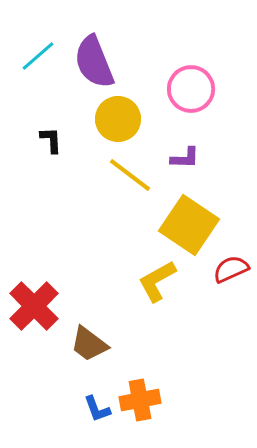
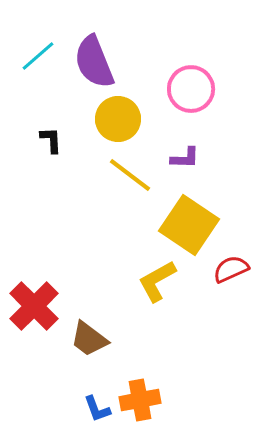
brown trapezoid: moved 5 px up
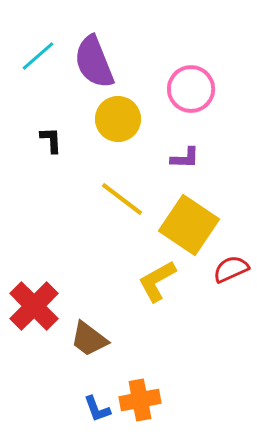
yellow line: moved 8 px left, 24 px down
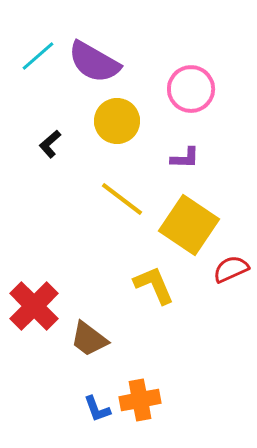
purple semicircle: rotated 38 degrees counterclockwise
yellow circle: moved 1 px left, 2 px down
black L-shape: moved 1 px left, 4 px down; rotated 128 degrees counterclockwise
yellow L-shape: moved 3 px left, 4 px down; rotated 96 degrees clockwise
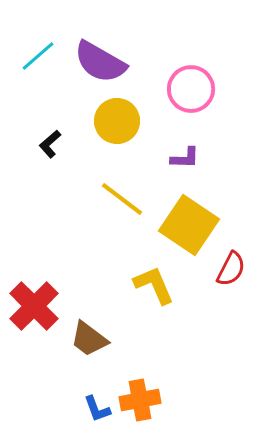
purple semicircle: moved 6 px right
red semicircle: rotated 141 degrees clockwise
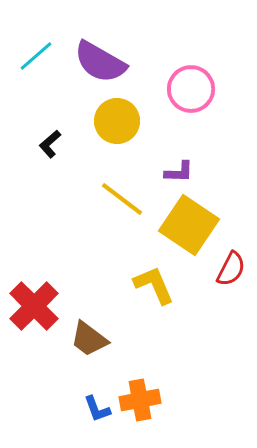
cyan line: moved 2 px left
purple L-shape: moved 6 px left, 14 px down
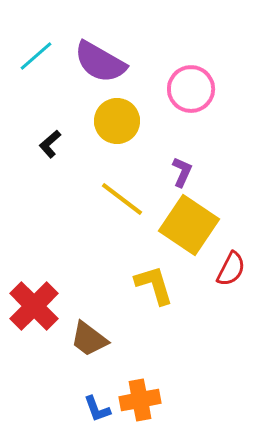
purple L-shape: moved 3 px right; rotated 68 degrees counterclockwise
yellow L-shape: rotated 6 degrees clockwise
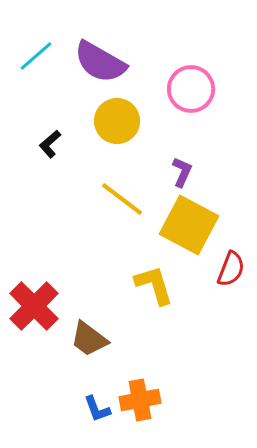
yellow square: rotated 6 degrees counterclockwise
red semicircle: rotated 6 degrees counterclockwise
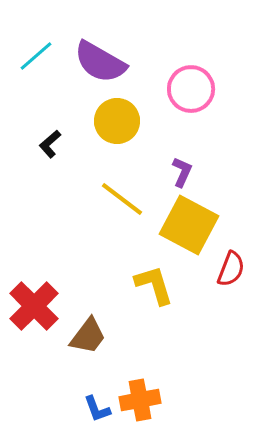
brown trapezoid: moved 1 px left, 3 px up; rotated 90 degrees counterclockwise
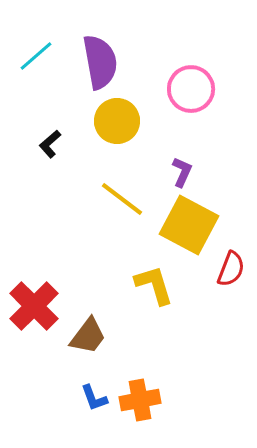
purple semicircle: rotated 130 degrees counterclockwise
blue L-shape: moved 3 px left, 11 px up
